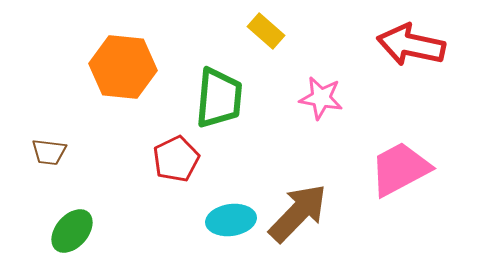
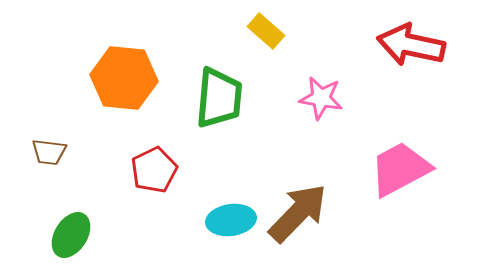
orange hexagon: moved 1 px right, 11 px down
red pentagon: moved 22 px left, 11 px down
green ellipse: moved 1 px left, 4 px down; rotated 9 degrees counterclockwise
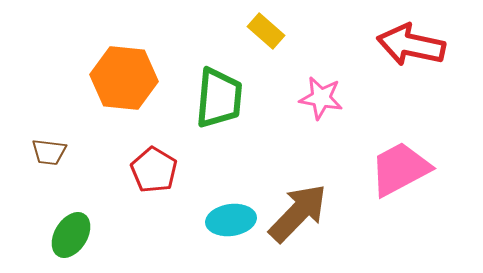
red pentagon: rotated 15 degrees counterclockwise
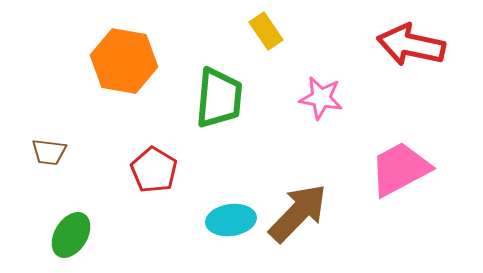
yellow rectangle: rotated 15 degrees clockwise
orange hexagon: moved 17 px up; rotated 4 degrees clockwise
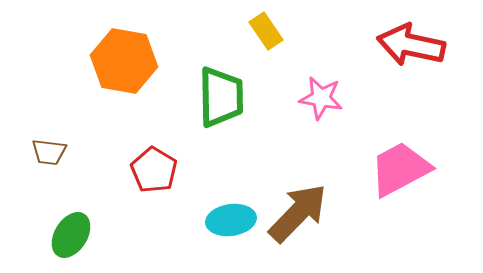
green trapezoid: moved 2 px right, 1 px up; rotated 6 degrees counterclockwise
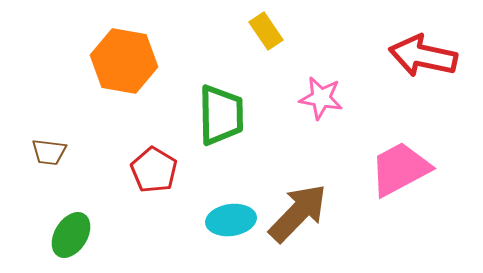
red arrow: moved 12 px right, 11 px down
green trapezoid: moved 18 px down
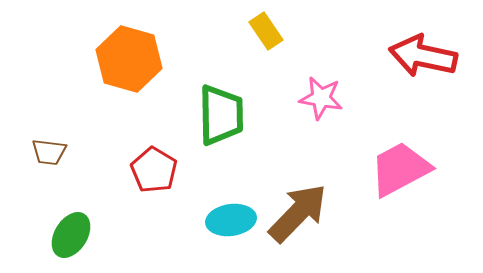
orange hexagon: moved 5 px right, 2 px up; rotated 6 degrees clockwise
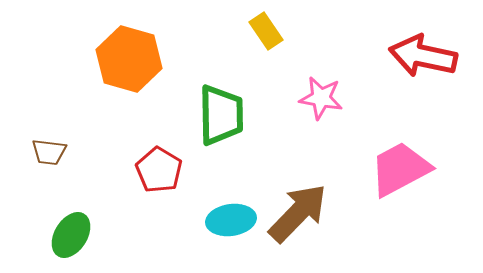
red pentagon: moved 5 px right
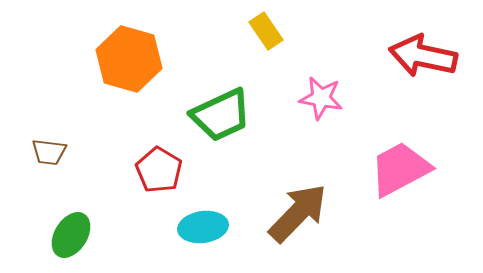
green trapezoid: rotated 66 degrees clockwise
cyan ellipse: moved 28 px left, 7 px down
